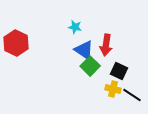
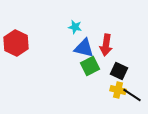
blue triangle: moved 2 px up; rotated 20 degrees counterclockwise
green square: rotated 18 degrees clockwise
yellow cross: moved 5 px right, 1 px down
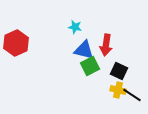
red hexagon: rotated 10 degrees clockwise
blue triangle: moved 2 px down
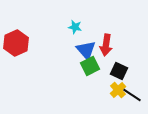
blue triangle: moved 2 px right; rotated 35 degrees clockwise
yellow cross: rotated 35 degrees clockwise
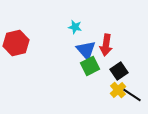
red hexagon: rotated 10 degrees clockwise
black square: rotated 30 degrees clockwise
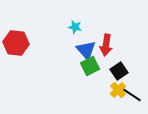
red hexagon: rotated 20 degrees clockwise
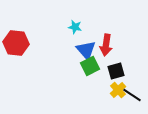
black square: moved 3 px left; rotated 18 degrees clockwise
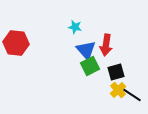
black square: moved 1 px down
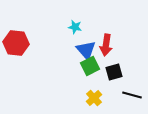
black square: moved 2 px left
yellow cross: moved 24 px left, 8 px down
black line: rotated 18 degrees counterclockwise
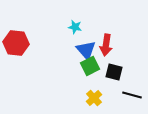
black square: rotated 30 degrees clockwise
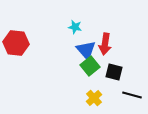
red arrow: moved 1 px left, 1 px up
green square: rotated 12 degrees counterclockwise
